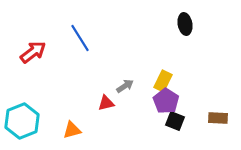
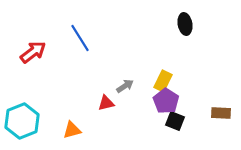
brown rectangle: moved 3 px right, 5 px up
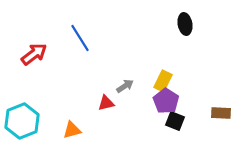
red arrow: moved 1 px right, 2 px down
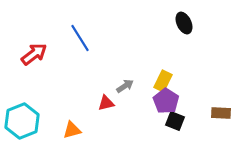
black ellipse: moved 1 px left, 1 px up; rotated 15 degrees counterclockwise
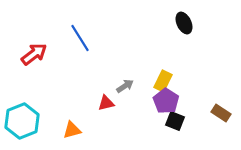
brown rectangle: rotated 30 degrees clockwise
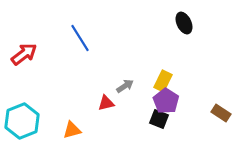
red arrow: moved 10 px left
black square: moved 16 px left, 2 px up
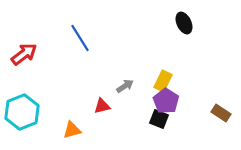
red triangle: moved 4 px left, 3 px down
cyan hexagon: moved 9 px up
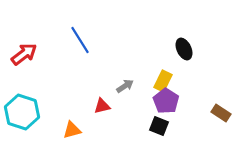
black ellipse: moved 26 px down
blue line: moved 2 px down
cyan hexagon: rotated 20 degrees counterclockwise
black square: moved 7 px down
